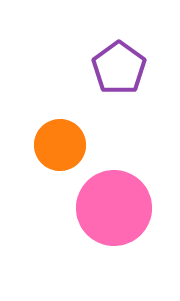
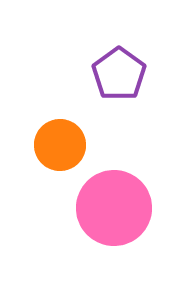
purple pentagon: moved 6 px down
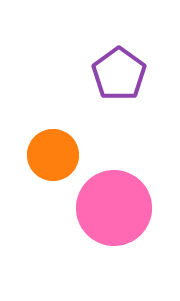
orange circle: moved 7 px left, 10 px down
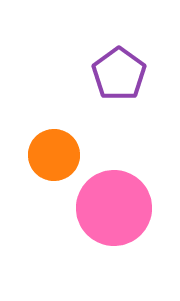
orange circle: moved 1 px right
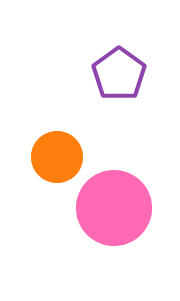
orange circle: moved 3 px right, 2 px down
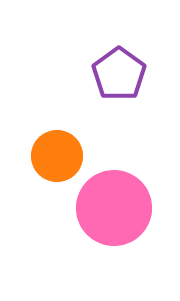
orange circle: moved 1 px up
